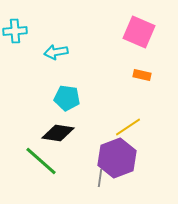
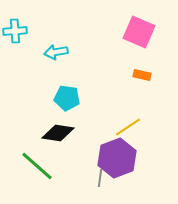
green line: moved 4 px left, 5 px down
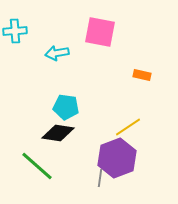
pink square: moved 39 px left; rotated 12 degrees counterclockwise
cyan arrow: moved 1 px right, 1 px down
cyan pentagon: moved 1 px left, 9 px down
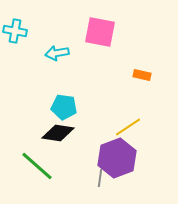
cyan cross: rotated 15 degrees clockwise
cyan pentagon: moved 2 px left
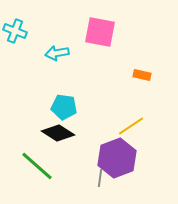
cyan cross: rotated 10 degrees clockwise
yellow line: moved 3 px right, 1 px up
black diamond: rotated 24 degrees clockwise
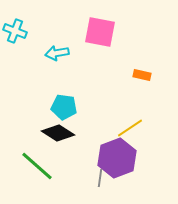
yellow line: moved 1 px left, 2 px down
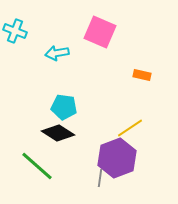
pink square: rotated 12 degrees clockwise
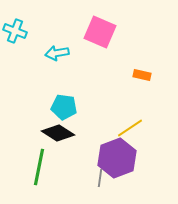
green line: moved 2 px right, 1 px down; rotated 60 degrees clockwise
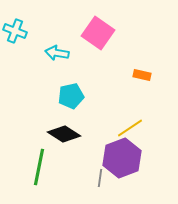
pink square: moved 2 px left, 1 px down; rotated 12 degrees clockwise
cyan arrow: rotated 20 degrees clockwise
cyan pentagon: moved 7 px right, 11 px up; rotated 20 degrees counterclockwise
black diamond: moved 6 px right, 1 px down
purple hexagon: moved 5 px right
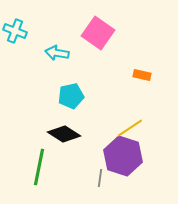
purple hexagon: moved 1 px right, 2 px up; rotated 21 degrees counterclockwise
